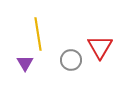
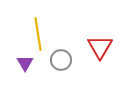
gray circle: moved 10 px left
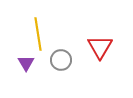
purple triangle: moved 1 px right
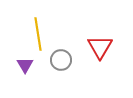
purple triangle: moved 1 px left, 2 px down
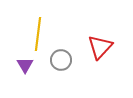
yellow line: rotated 16 degrees clockwise
red triangle: rotated 12 degrees clockwise
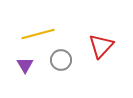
yellow line: rotated 68 degrees clockwise
red triangle: moved 1 px right, 1 px up
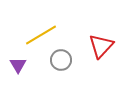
yellow line: moved 3 px right, 1 px down; rotated 16 degrees counterclockwise
purple triangle: moved 7 px left
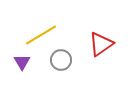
red triangle: moved 2 px up; rotated 12 degrees clockwise
purple triangle: moved 4 px right, 3 px up
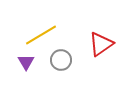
purple triangle: moved 4 px right
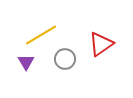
gray circle: moved 4 px right, 1 px up
